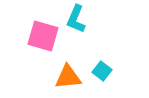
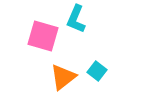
cyan square: moved 5 px left
orange triangle: moved 5 px left; rotated 32 degrees counterclockwise
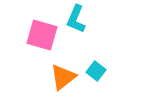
pink square: moved 1 px left, 1 px up
cyan square: moved 1 px left
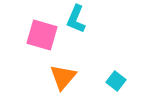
cyan square: moved 20 px right, 10 px down
orange triangle: rotated 12 degrees counterclockwise
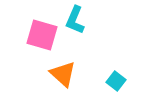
cyan L-shape: moved 1 px left, 1 px down
orange triangle: moved 3 px up; rotated 28 degrees counterclockwise
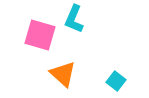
cyan L-shape: moved 1 px left, 1 px up
pink square: moved 2 px left
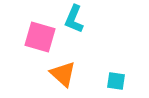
pink square: moved 2 px down
cyan square: rotated 30 degrees counterclockwise
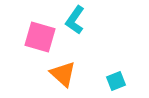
cyan L-shape: moved 1 px right, 1 px down; rotated 12 degrees clockwise
cyan square: rotated 30 degrees counterclockwise
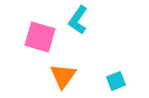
cyan L-shape: moved 3 px right
orange triangle: moved 2 px down; rotated 24 degrees clockwise
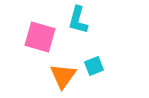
cyan L-shape: rotated 20 degrees counterclockwise
cyan square: moved 22 px left, 15 px up
